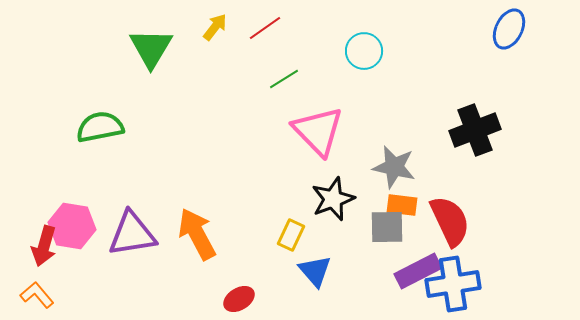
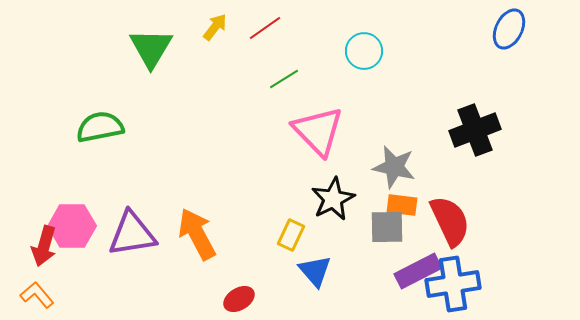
black star: rotated 6 degrees counterclockwise
pink hexagon: rotated 9 degrees counterclockwise
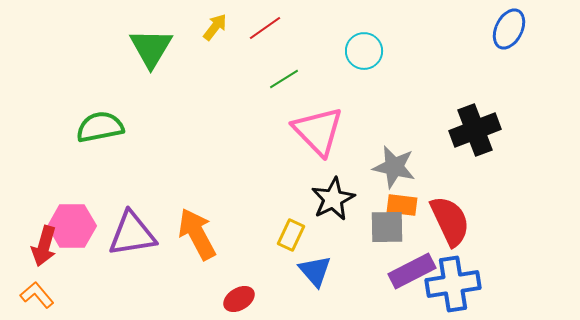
purple rectangle: moved 6 px left
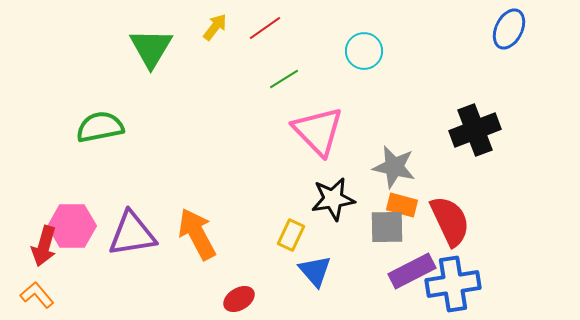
black star: rotated 18 degrees clockwise
orange rectangle: rotated 8 degrees clockwise
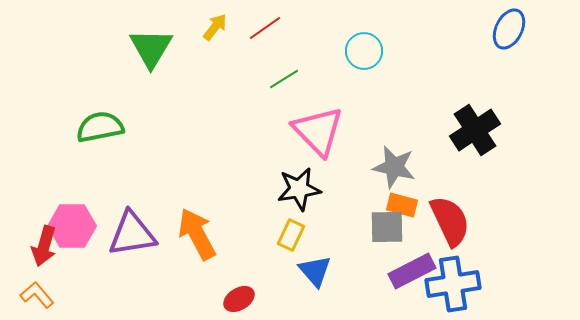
black cross: rotated 12 degrees counterclockwise
black star: moved 34 px left, 10 px up
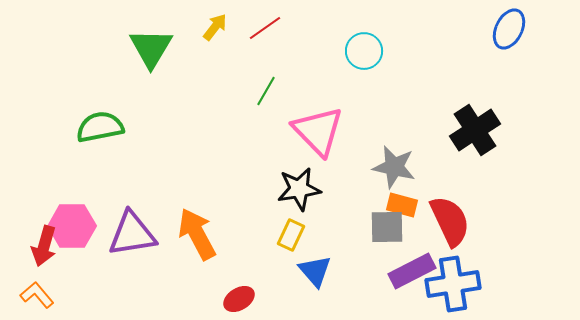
green line: moved 18 px left, 12 px down; rotated 28 degrees counterclockwise
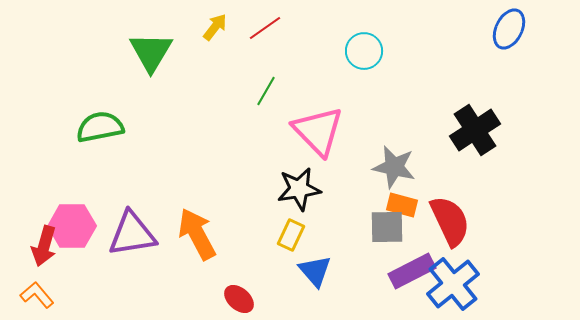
green triangle: moved 4 px down
blue cross: rotated 30 degrees counterclockwise
red ellipse: rotated 72 degrees clockwise
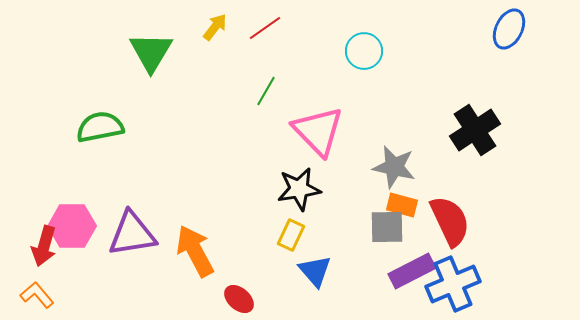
orange arrow: moved 2 px left, 17 px down
blue cross: rotated 16 degrees clockwise
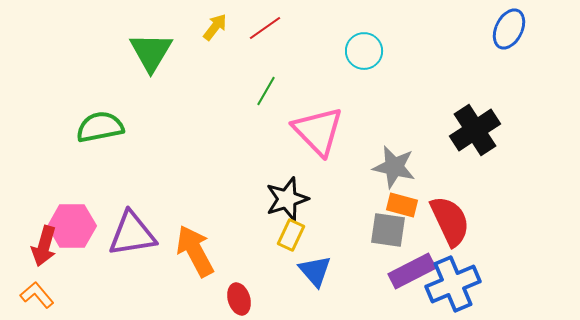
black star: moved 12 px left, 10 px down; rotated 9 degrees counterclockwise
gray square: moved 1 px right, 3 px down; rotated 9 degrees clockwise
red ellipse: rotated 32 degrees clockwise
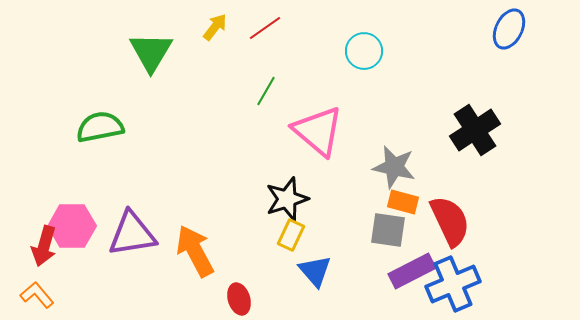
pink triangle: rotated 6 degrees counterclockwise
orange rectangle: moved 1 px right, 3 px up
